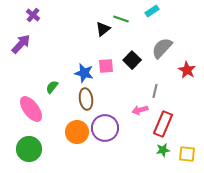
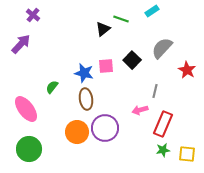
pink ellipse: moved 5 px left
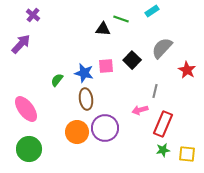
black triangle: rotated 42 degrees clockwise
green semicircle: moved 5 px right, 7 px up
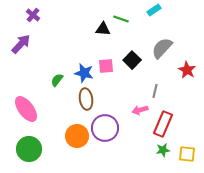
cyan rectangle: moved 2 px right, 1 px up
orange circle: moved 4 px down
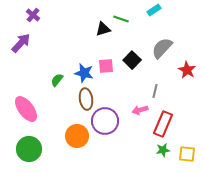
black triangle: rotated 21 degrees counterclockwise
purple arrow: moved 1 px up
purple circle: moved 7 px up
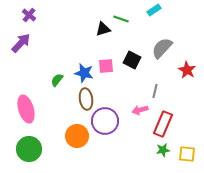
purple cross: moved 4 px left
black square: rotated 18 degrees counterclockwise
pink ellipse: rotated 20 degrees clockwise
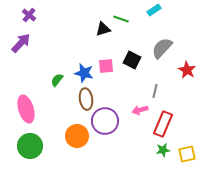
green circle: moved 1 px right, 3 px up
yellow square: rotated 18 degrees counterclockwise
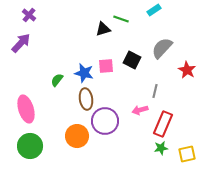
green star: moved 2 px left, 2 px up
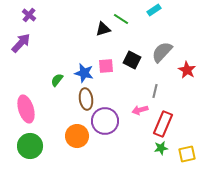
green line: rotated 14 degrees clockwise
gray semicircle: moved 4 px down
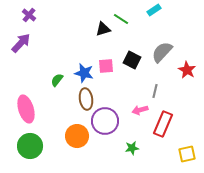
green star: moved 29 px left
